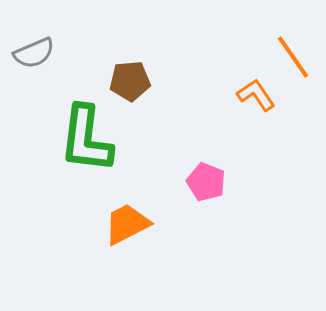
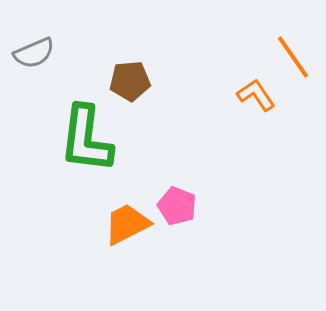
pink pentagon: moved 29 px left, 24 px down
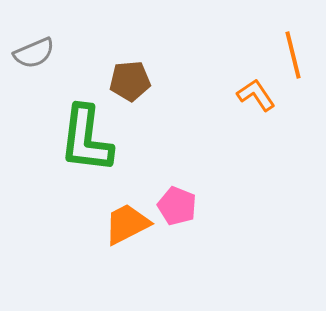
orange line: moved 2 px up; rotated 21 degrees clockwise
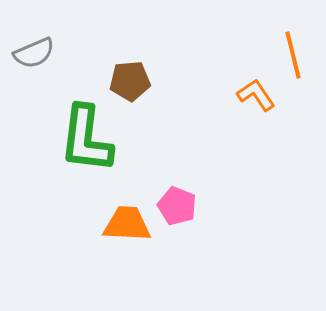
orange trapezoid: rotated 30 degrees clockwise
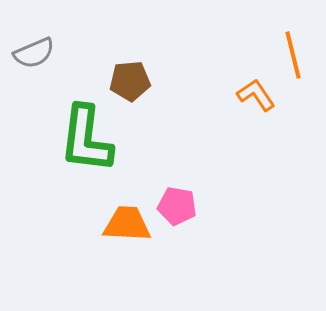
pink pentagon: rotated 12 degrees counterclockwise
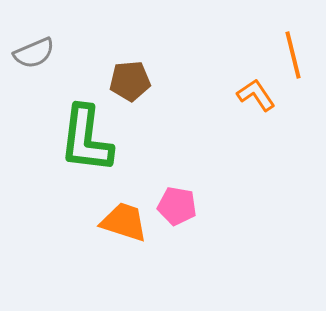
orange trapezoid: moved 3 px left, 2 px up; rotated 15 degrees clockwise
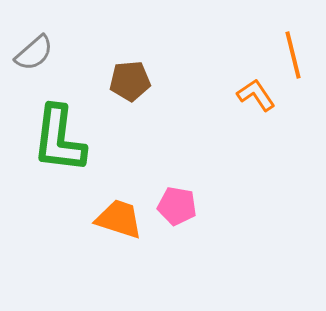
gray semicircle: rotated 18 degrees counterclockwise
green L-shape: moved 27 px left
orange trapezoid: moved 5 px left, 3 px up
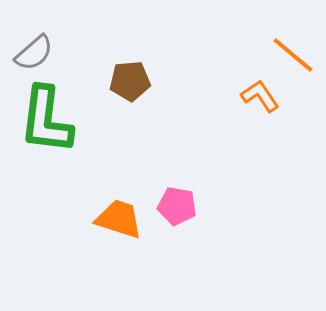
orange line: rotated 36 degrees counterclockwise
orange L-shape: moved 4 px right, 1 px down
green L-shape: moved 13 px left, 19 px up
